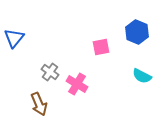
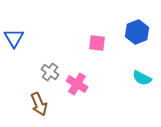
blue hexagon: rotated 15 degrees clockwise
blue triangle: rotated 10 degrees counterclockwise
pink square: moved 4 px left, 4 px up; rotated 18 degrees clockwise
cyan semicircle: moved 2 px down
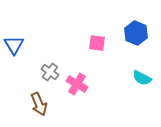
blue hexagon: moved 1 px left, 1 px down; rotated 15 degrees counterclockwise
blue triangle: moved 7 px down
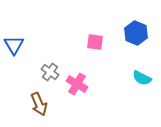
pink square: moved 2 px left, 1 px up
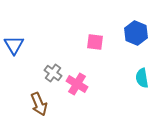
gray cross: moved 3 px right, 1 px down
cyan semicircle: rotated 54 degrees clockwise
